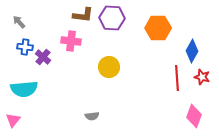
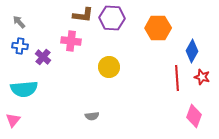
blue cross: moved 5 px left, 1 px up
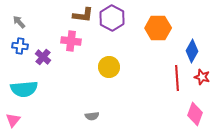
purple hexagon: rotated 25 degrees clockwise
pink diamond: moved 1 px right, 2 px up
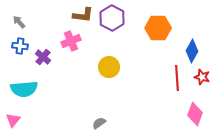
pink cross: rotated 30 degrees counterclockwise
gray semicircle: moved 7 px right, 7 px down; rotated 152 degrees clockwise
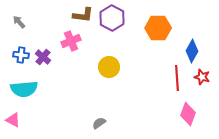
blue cross: moved 1 px right, 9 px down
pink diamond: moved 7 px left
pink triangle: rotated 42 degrees counterclockwise
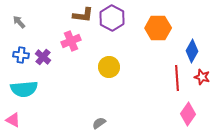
pink diamond: rotated 15 degrees clockwise
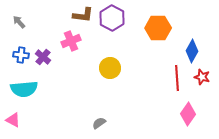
yellow circle: moved 1 px right, 1 px down
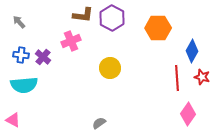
cyan semicircle: moved 4 px up
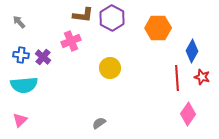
pink triangle: moved 7 px right; rotated 49 degrees clockwise
